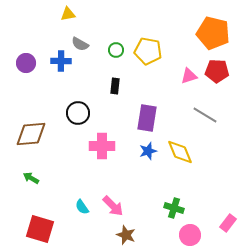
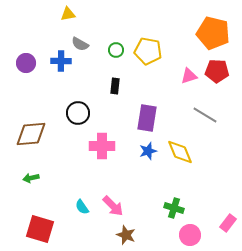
green arrow: rotated 42 degrees counterclockwise
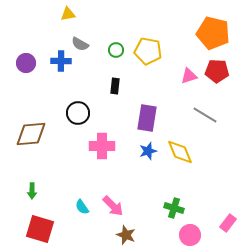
green arrow: moved 1 px right, 13 px down; rotated 77 degrees counterclockwise
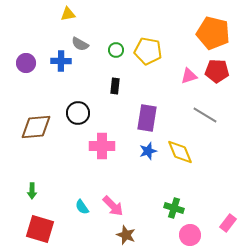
brown diamond: moved 5 px right, 7 px up
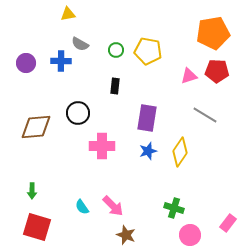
orange pentagon: rotated 24 degrees counterclockwise
yellow diamond: rotated 56 degrees clockwise
red square: moved 3 px left, 2 px up
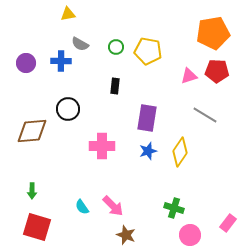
green circle: moved 3 px up
black circle: moved 10 px left, 4 px up
brown diamond: moved 4 px left, 4 px down
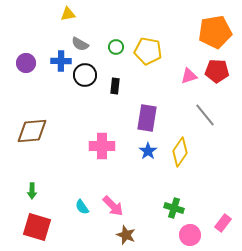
orange pentagon: moved 2 px right, 1 px up
black circle: moved 17 px right, 34 px up
gray line: rotated 20 degrees clockwise
blue star: rotated 18 degrees counterclockwise
pink rectangle: moved 5 px left
